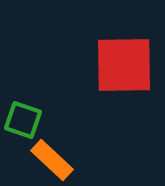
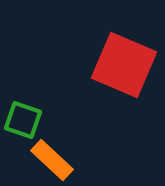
red square: rotated 24 degrees clockwise
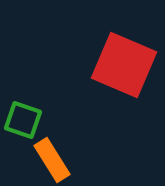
orange rectangle: rotated 15 degrees clockwise
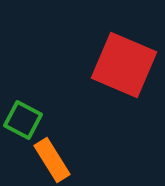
green square: rotated 9 degrees clockwise
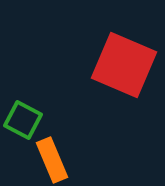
orange rectangle: rotated 9 degrees clockwise
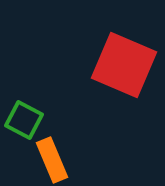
green square: moved 1 px right
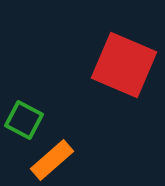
orange rectangle: rotated 72 degrees clockwise
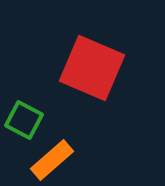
red square: moved 32 px left, 3 px down
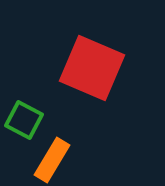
orange rectangle: rotated 18 degrees counterclockwise
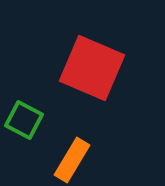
orange rectangle: moved 20 px right
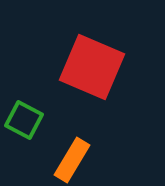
red square: moved 1 px up
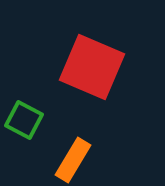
orange rectangle: moved 1 px right
